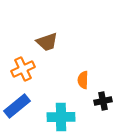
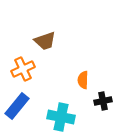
brown trapezoid: moved 2 px left, 1 px up
blue rectangle: rotated 12 degrees counterclockwise
cyan cross: rotated 12 degrees clockwise
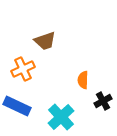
black cross: rotated 18 degrees counterclockwise
blue rectangle: rotated 76 degrees clockwise
cyan cross: rotated 36 degrees clockwise
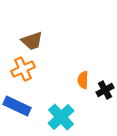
brown trapezoid: moved 13 px left
black cross: moved 2 px right, 11 px up
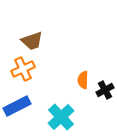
blue rectangle: rotated 52 degrees counterclockwise
